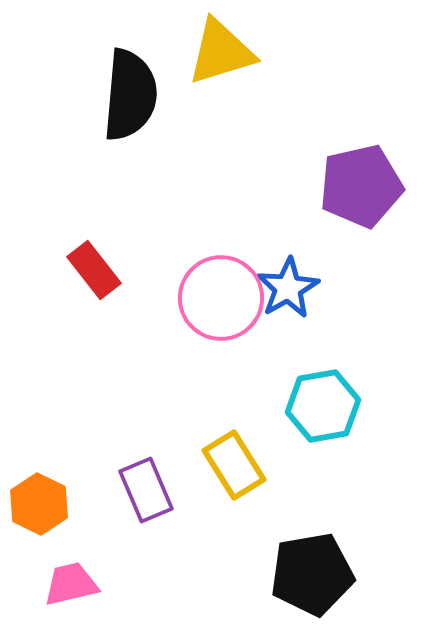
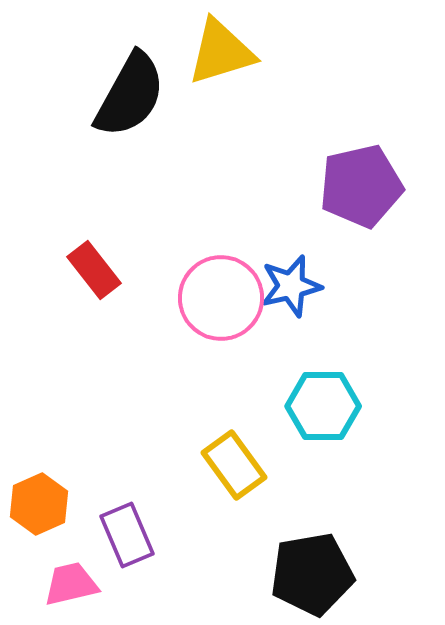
black semicircle: rotated 24 degrees clockwise
blue star: moved 3 px right, 2 px up; rotated 16 degrees clockwise
cyan hexagon: rotated 10 degrees clockwise
yellow rectangle: rotated 4 degrees counterclockwise
purple rectangle: moved 19 px left, 45 px down
orange hexagon: rotated 10 degrees clockwise
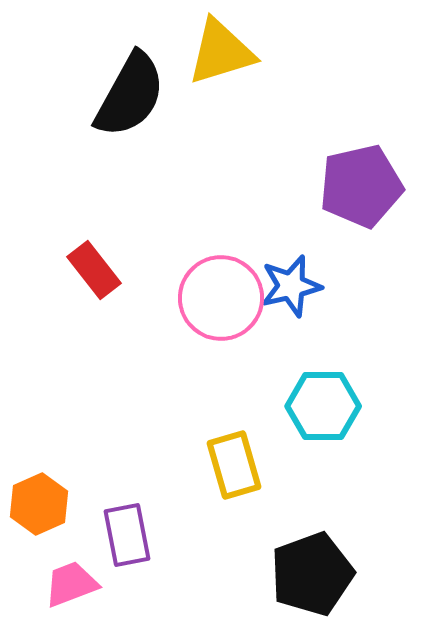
yellow rectangle: rotated 20 degrees clockwise
purple rectangle: rotated 12 degrees clockwise
black pentagon: rotated 10 degrees counterclockwise
pink trapezoid: rotated 8 degrees counterclockwise
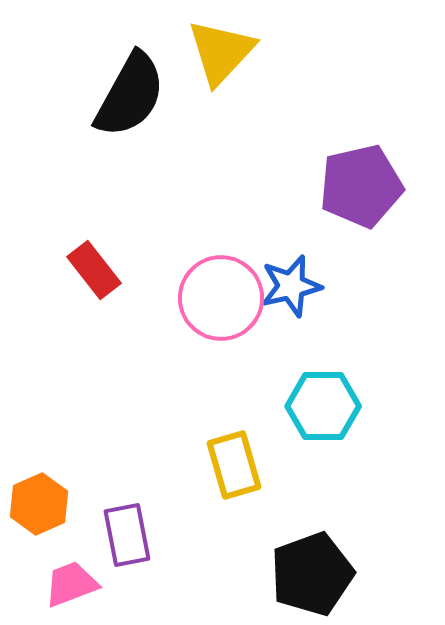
yellow triangle: rotated 30 degrees counterclockwise
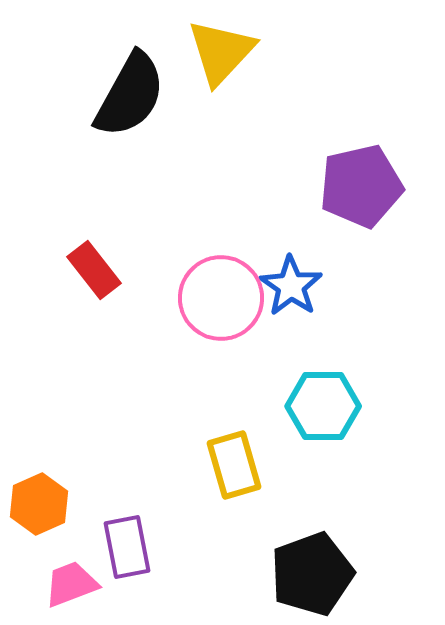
blue star: rotated 24 degrees counterclockwise
purple rectangle: moved 12 px down
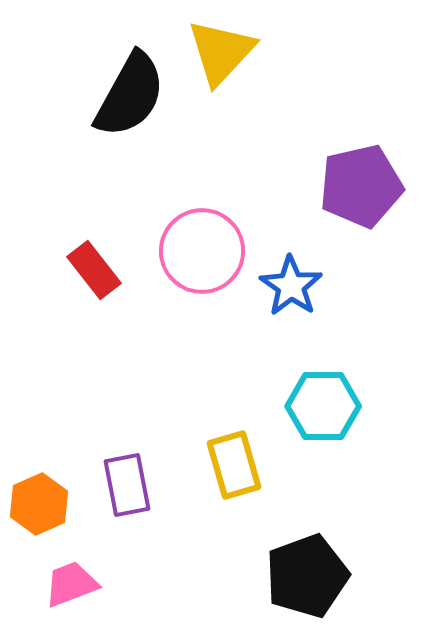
pink circle: moved 19 px left, 47 px up
purple rectangle: moved 62 px up
black pentagon: moved 5 px left, 2 px down
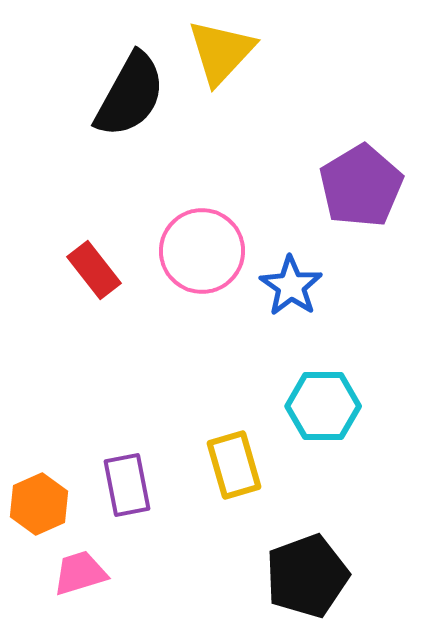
purple pentagon: rotated 18 degrees counterclockwise
pink trapezoid: moved 9 px right, 11 px up; rotated 4 degrees clockwise
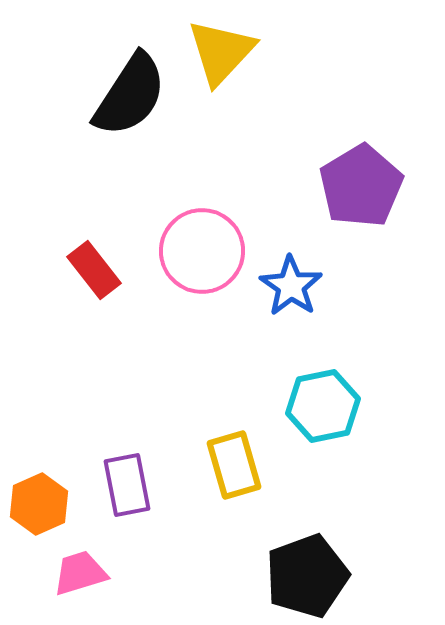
black semicircle: rotated 4 degrees clockwise
cyan hexagon: rotated 12 degrees counterclockwise
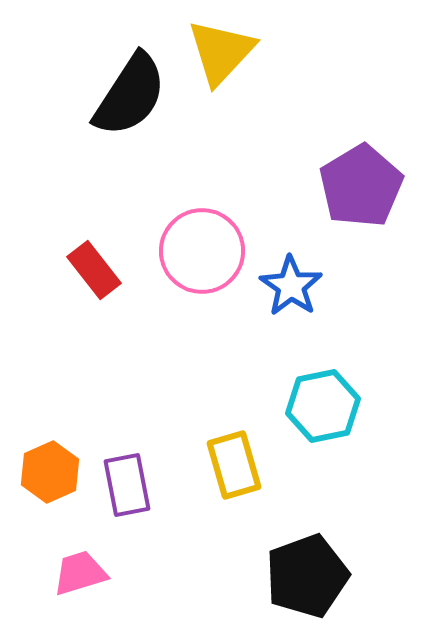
orange hexagon: moved 11 px right, 32 px up
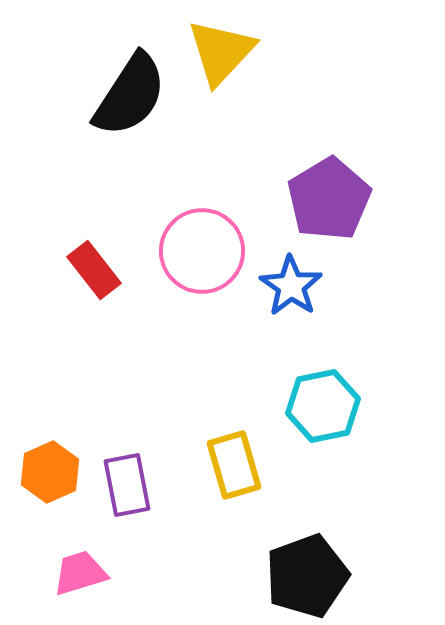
purple pentagon: moved 32 px left, 13 px down
